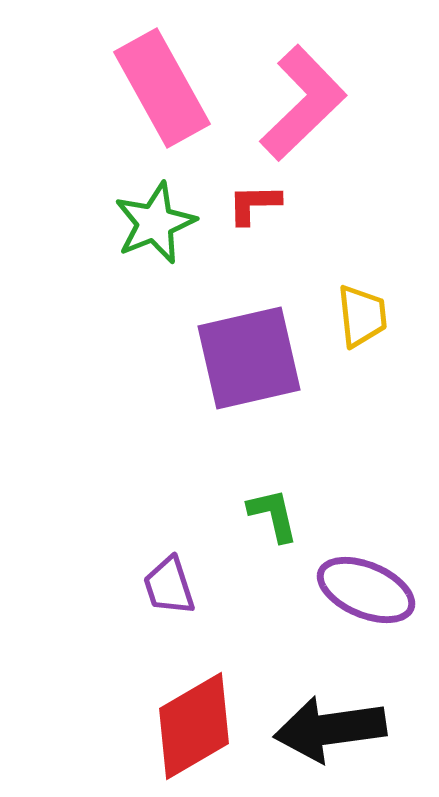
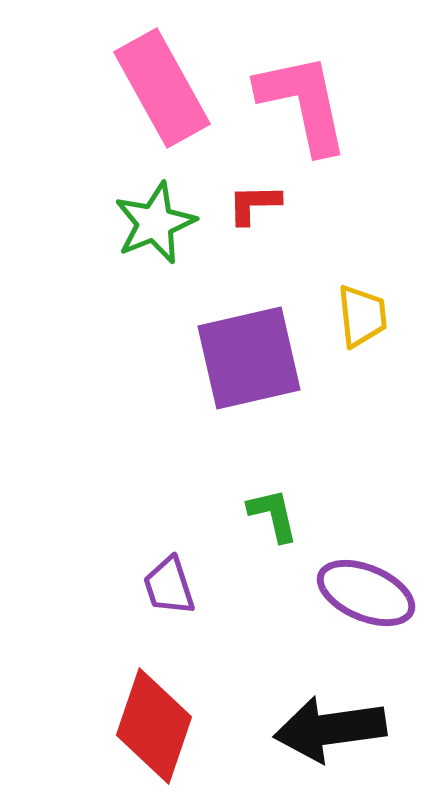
pink L-shape: rotated 58 degrees counterclockwise
purple ellipse: moved 3 px down
red diamond: moved 40 px left; rotated 41 degrees counterclockwise
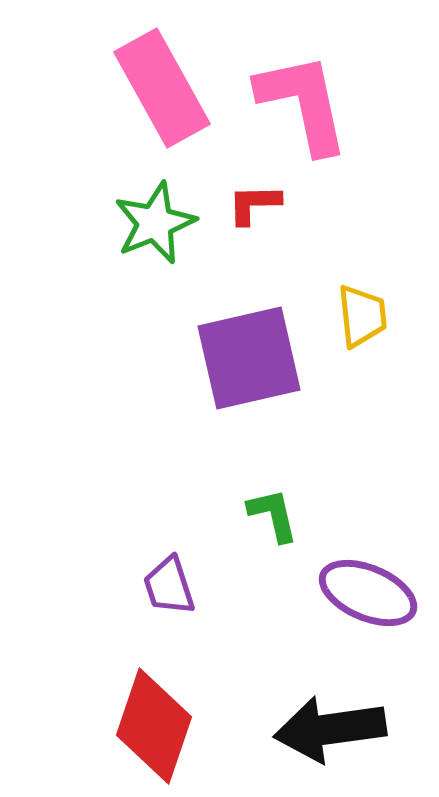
purple ellipse: moved 2 px right
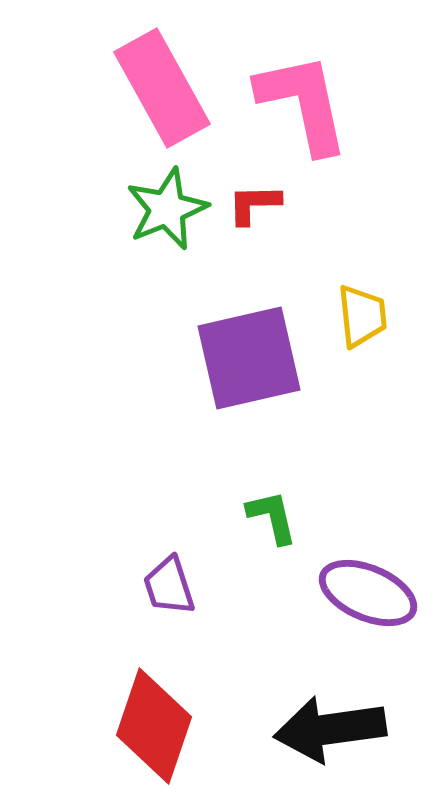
green star: moved 12 px right, 14 px up
green L-shape: moved 1 px left, 2 px down
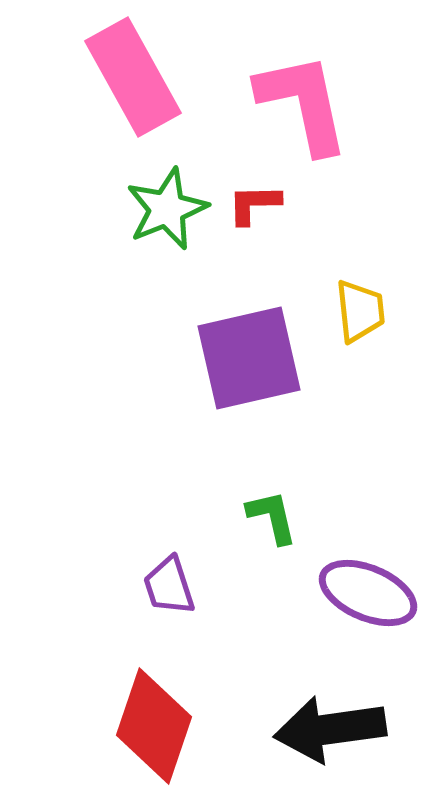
pink rectangle: moved 29 px left, 11 px up
yellow trapezoid: moved 2 px left, 5 px up
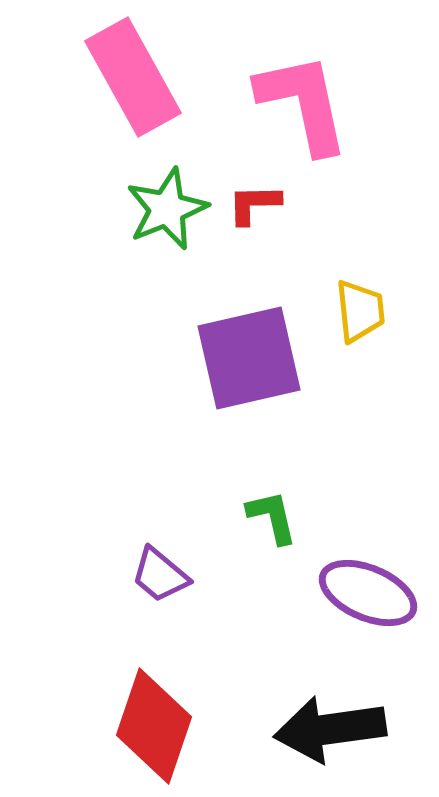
purple trapezoid: moved 9 px left, 11 px up; rotated 32 degrees counterclockwise
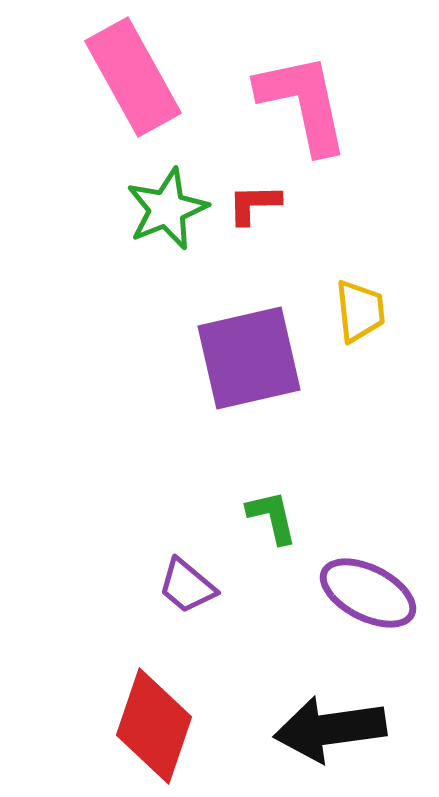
purple trapezoid: moved 27 px right, 11 px down
purple ellipse: rotated 4 degrees clockwise
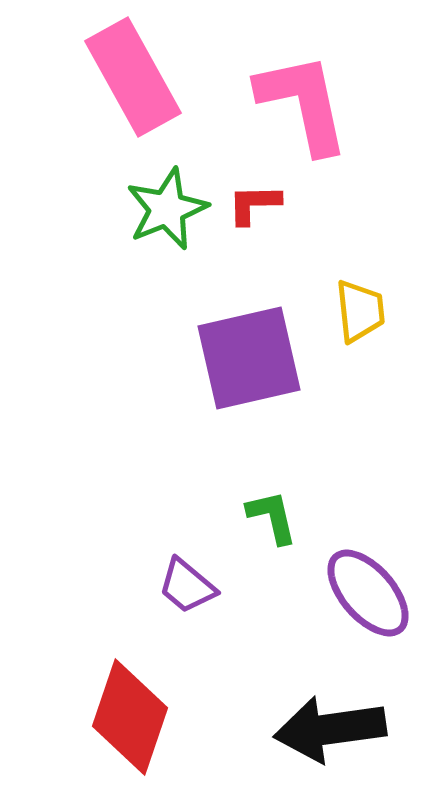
purple ellipse: rotated 22 degrees clockwise
red diamond: moved 24 px left, 9 px up
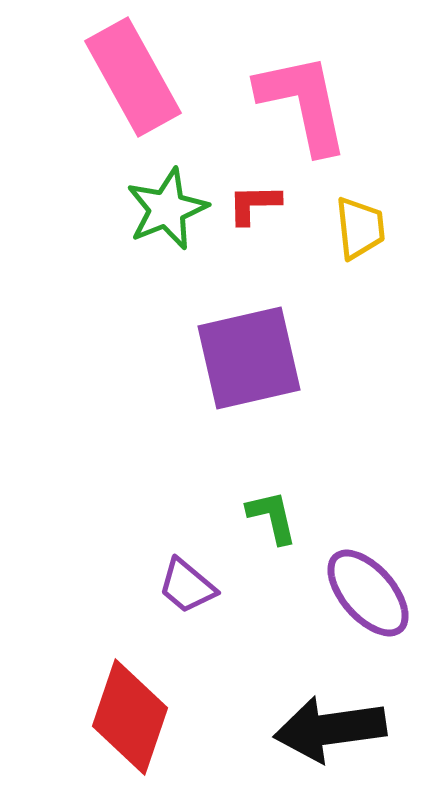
yellow trapezoid: moved 83 px up
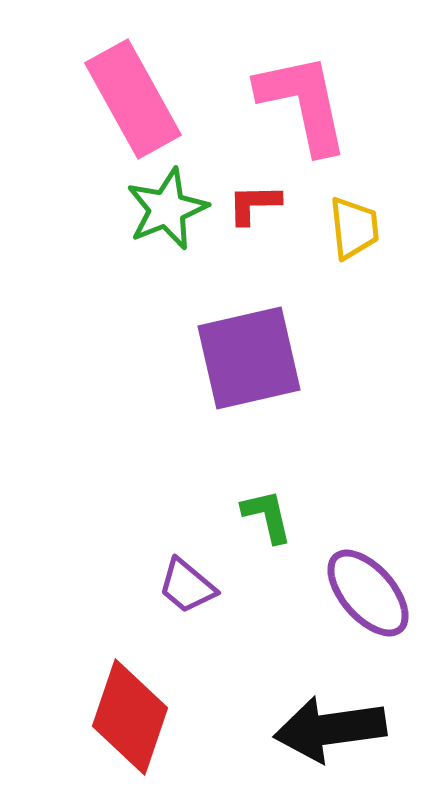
pink rectangle: moved 22 px down
yellow trapezoid: moved 6 px left
green L-shape: moved 5 px left, 1 px up
